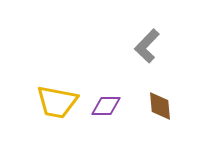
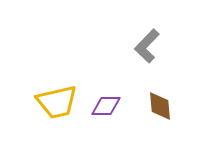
yellow trapezoid: rotated 24 degrees counterclockwise
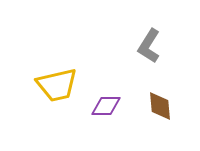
gray L-shape: moved 2 px right; rotated 12 degrees counterclockwise
yellow trapezoid: moved 17 px up
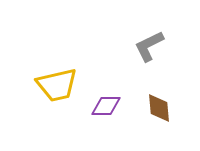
gray L-shape: rotated 32 degrees clockwise
brown diamond: moved 1 px left, 2 px down
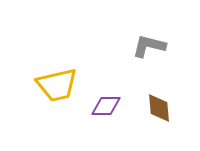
gray L-shape: rotated 40 degrees clockwise
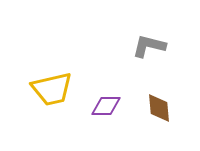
yellow trapezoid: moved 5 px left, 4 px down
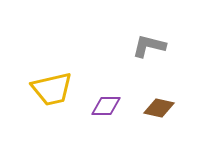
brown diamond: rotated 72 degrees counterclockwise
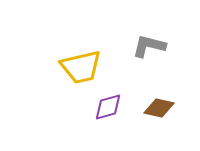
yellow trapezoid: moved 29 px right, 22 px up
purple diamond: moved 2 px right, 1 px down; rotated 16 degrees counterclockwise
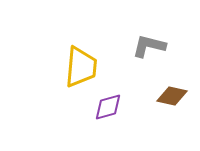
yellow trapezoid: rotated 72 degrees counterclockwise
brown diamond: moved 13 px right, 12 px up
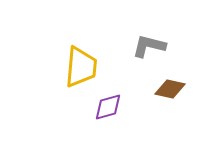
brown diamond: moved 2 px left, 7 px up
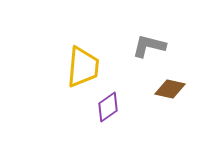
yellow trapezoid: moved 2 px right
purple diamond: rotated 20 degrees counterclockwise
